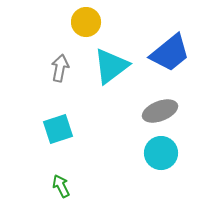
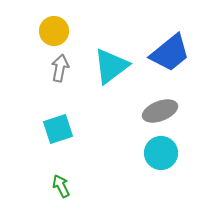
yellow circle: moved 32 px left, 9 px down
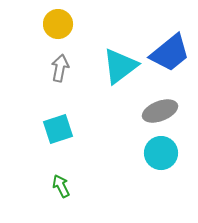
yellow circle: moved 4 px right, 7 px up
cyan triangle: moved 9 px right
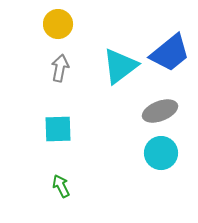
cyan square: rotated 16 degrees clockwise
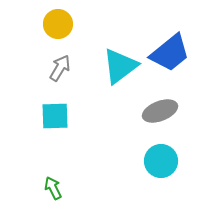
gray arrow: rotated 20 degrees clockwise
cyan square: moved 3 px left, 13 px up
cyan circle: moved 8 px down
green arrow: moved 8 px left, 2 px down
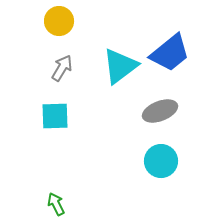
yellow circle: moved 1 px right, 3 px up
gray arrow: moved 2 px right
green arrow: moved 3 px right, 16 px down
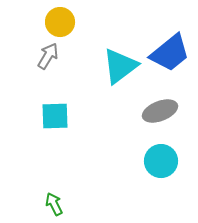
yellow circle: moved 1 px right, 1 px down
gray arrow: moved 14 px left, 12 px up
green arrow: moved 2 px left
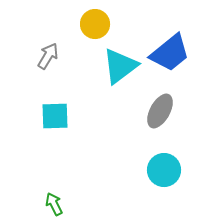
yellow circle: moved 35 px right, 2 px down
gray ellipse: rotated 40 degrees counterclockwise
cyan circle: moved 3 px right, 9 px down
